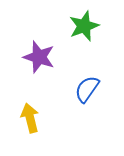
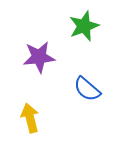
purple star: rotated 24 degrees counterclockwise
blue semicircle: rotated 84 degrees counterclockwise
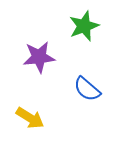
yellow arrow: rotated 136 degrees clockwise
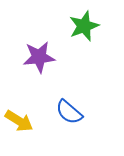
blue semicircle: moved 18 px left, 23 px down
yellow arrow: moved 11 px left, 3 px down
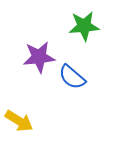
green star: rotated 16 degrees clockwise
blue semicircle: moved 3 px right, 35 px up
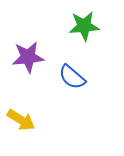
purple star: moved 11 px left
yellow arrow: moved 2 px right, 1 px up
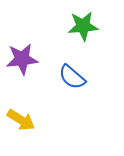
green star: moved 1 px left
purple star: moved 6 px left, 2 px down
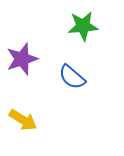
purple star: rotated 12 degrees counterclockwise
yellow arrow: moved 2 px right
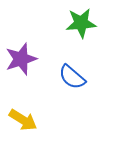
green star: moved 2 px left, 3 px up
purple star: moved 1 px left
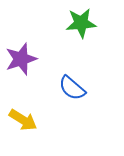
blue semicircle: moved 11 px down
